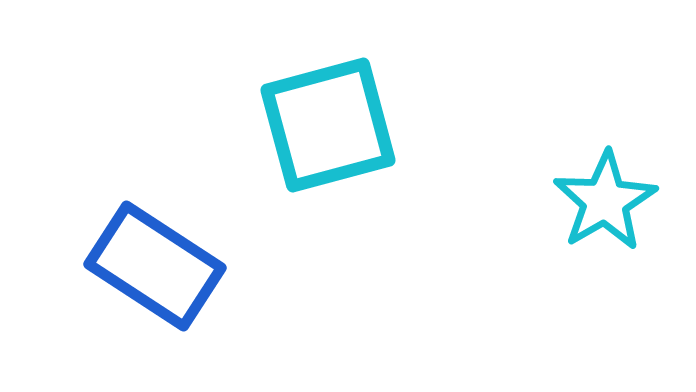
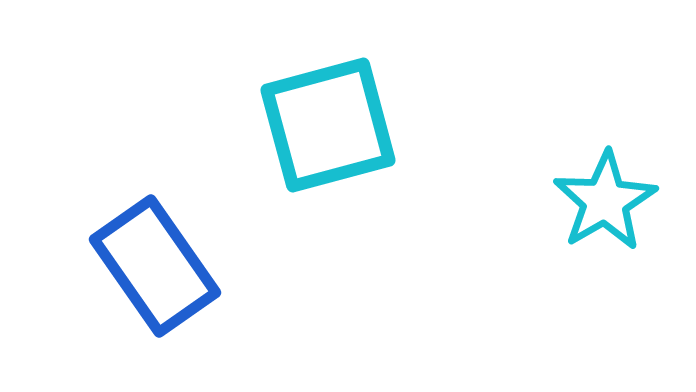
blue rectangle: rotated 22 degrees clockwise
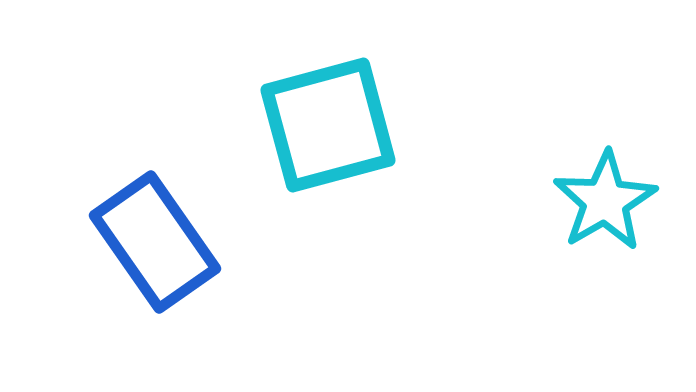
blue rectangle: moved 24 px up
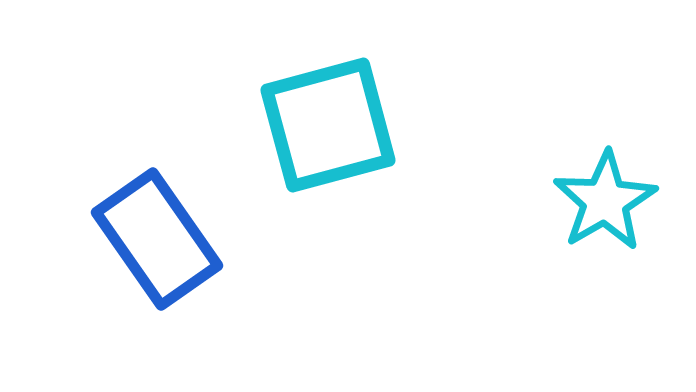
blue rectangle: moved 2 px right, 3 px up
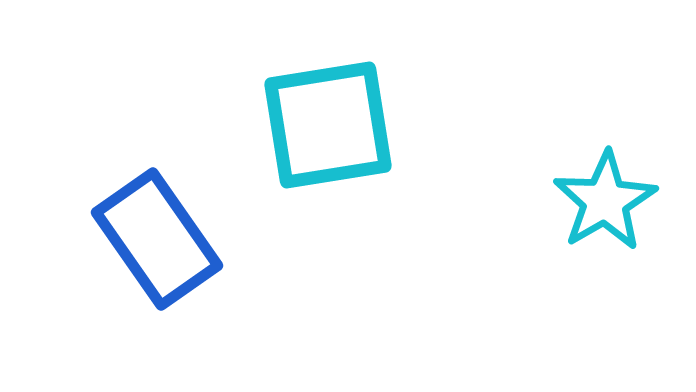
cyan square: rotated 6 degrees clockwise
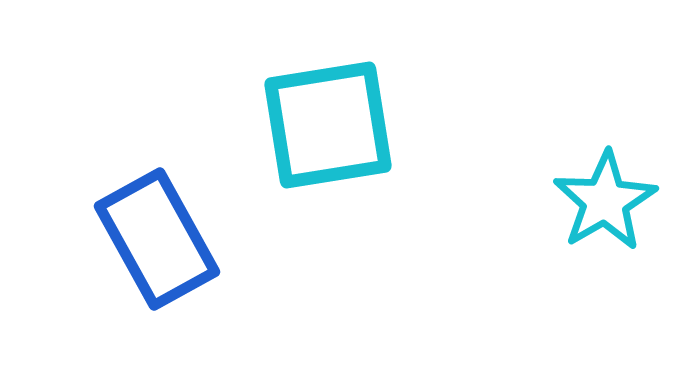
blue rectangle: rotated 6 degrees clockwise
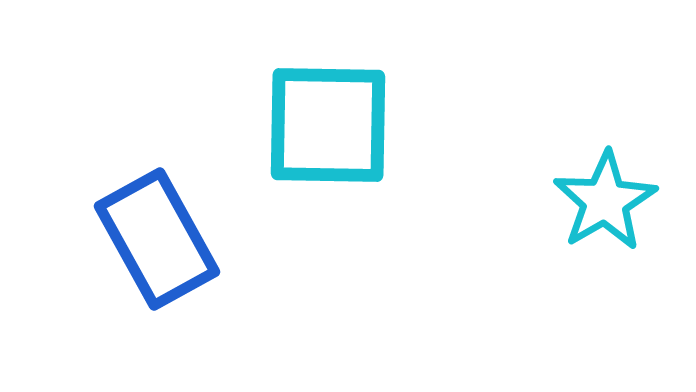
cyan square: rotated 10 degrees clockwise
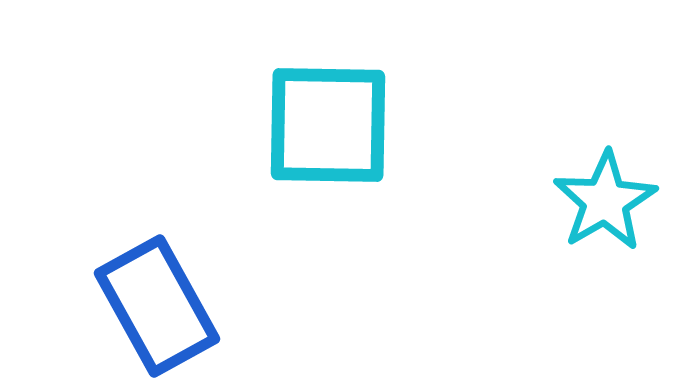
blue rectangle: moved 67 px down
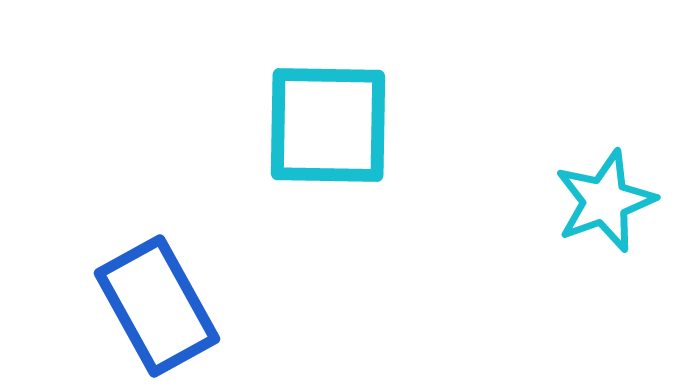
cyan star: rotated 10 degrees clockwise
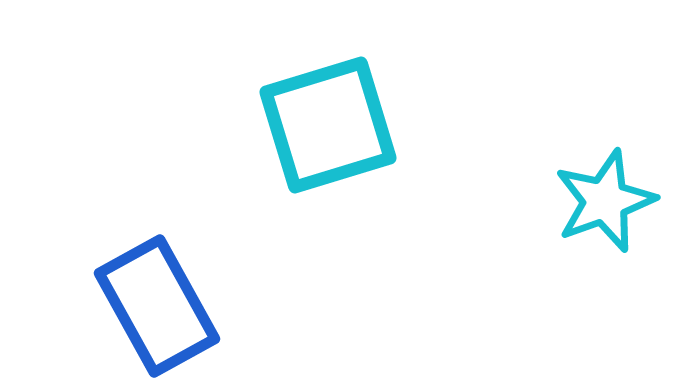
cyan square: rotated 18 degrees counterclockwise
